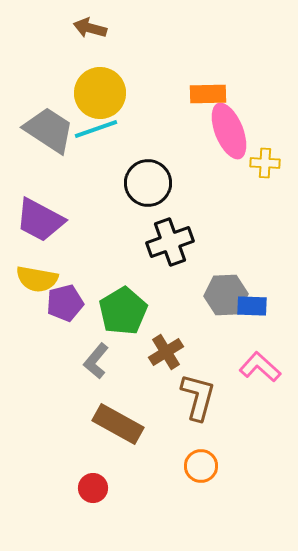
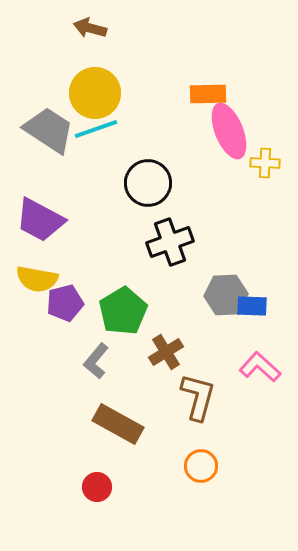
yellow circle: moved 5 px left
red circle: moved 4 px right, 1 px up
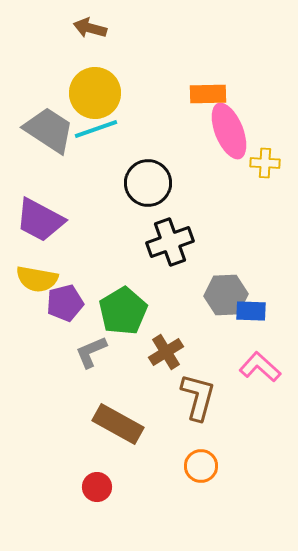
blue rectangle: moved 1 px left, 5 px down
gray L-shape: moved 5 px left, 9 px up; rotated 27 degrees clockwise
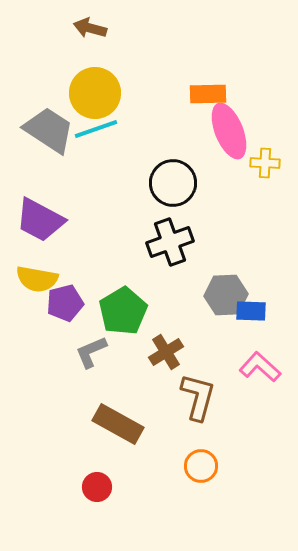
black circle: moved 25 px right
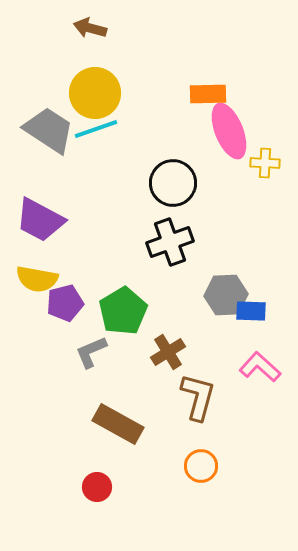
brown cross: moved 2 px right
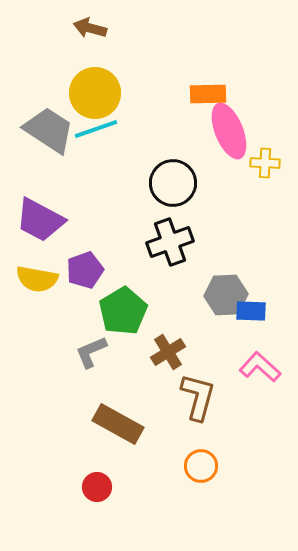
purple pentagon: moved 20 px right, 33 px up; rotated 6 degrees counterclockwise
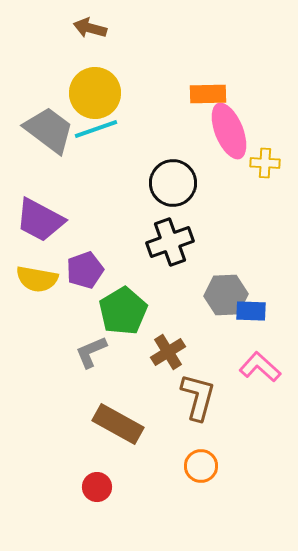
gray trapezoid: rotated 4 degrees clockwise
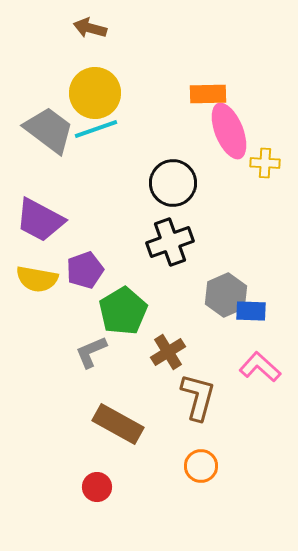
gray hexagon: rotated 21 degrees counterclockwise
